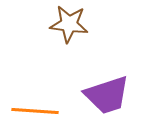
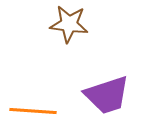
orange line: moved 2 px left
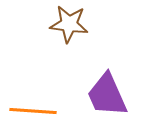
purple trapezoid: rotated 84 degrees clockwise
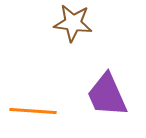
brown star: moved 4 px right, 1 px up
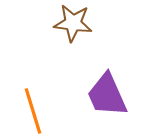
orange line: rotated 69 degrees clockwise
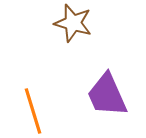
brown star: rotated 9 degrees clockwise
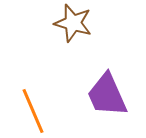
orange line: rotated 6 degrees counterclockwise
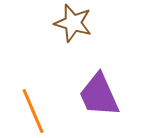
purple trapezoid: moved 8 px left
